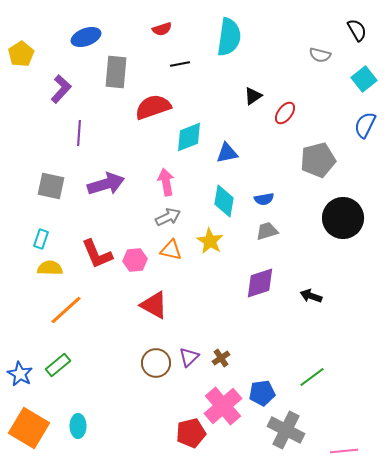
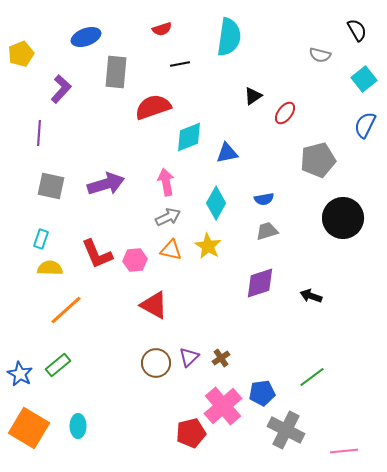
yellow pentagon at (21, 54): rotated 10 degrees clockwise
purple line at (79, 133): moved 40 px left
cyan diamond at (224, 201): moved 8 px left, 2 px down; rotated 20 degrees clockwise
yellow star at (210, 241): moved 2 px left, 5 px down
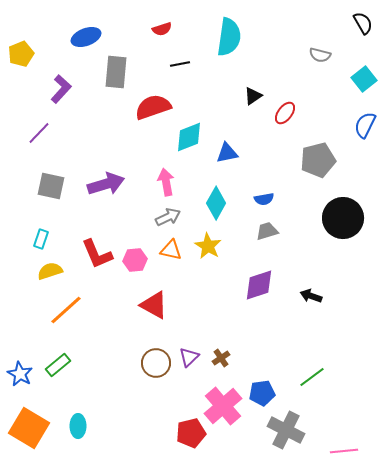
black semicircle at (357, 30): moved 6 px right, 7 px up
purple line at (39, 133): rotated 40 degrees clockwise
yellow semicircle at (50, 268): moved 3 px down; rotated 20 degrees counterclockwise
purple diamond at (260, 283): moved 1 px left, 2 px down
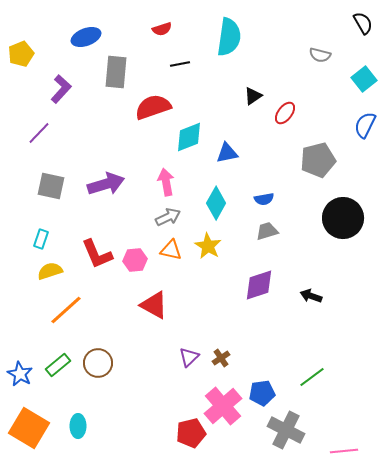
brown circle at (156, 363): moved 58 px left
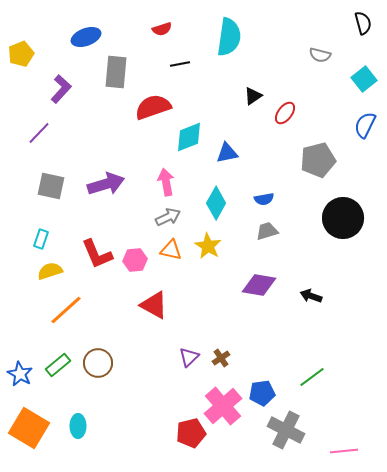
black semicircle at (363, 23): rotated 15 degrees clockwise
purple diamond at (259, 285): rotated 28 degrees clockwise
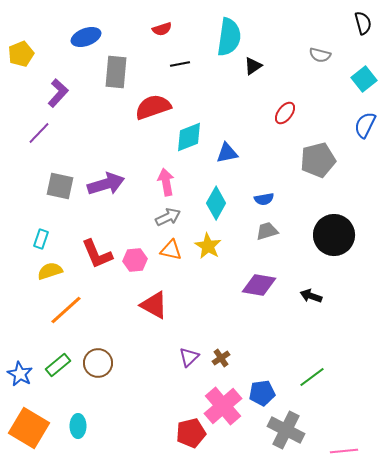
purple L-shape at (61, 89): moved 3 px left, 4 px down
black triangle at (253, 96): moved 30 px up
gray square at (51, 186): moved 9 px right
black circle at (343, 218): moved 9 px left, 17 px down
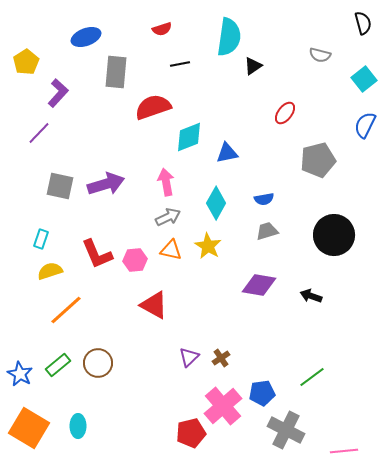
yellow pentagon at (21, 54): moved 5 px right, 8 px down; rotated 10 degrees counterclockwise
